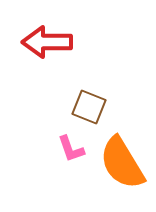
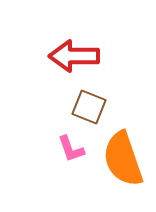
red arrow: moved 27 px right, 14 px down
orange semicircle: moved 1 px right, 4 px up; rotated 12 degrees clockwise
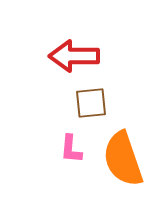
brown square: moved 2 px right, 4 px up; rotated 28 degrees counterclockwise
pink L-shape: rotated 24 degrees clockwise
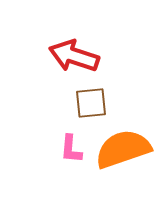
red arrow: rotated 18 degrees clockwise
orange semicircle: moved 10 px up; rotated 90 degrees clockwise
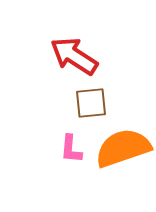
red arrow: rotated 15 degrees clockwise
orange semicircle: moved 1 px up
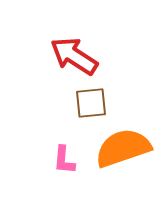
pink L-shape: moved 7 px left, 11 px down
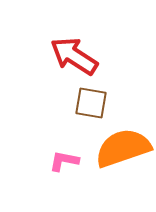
brown square: rotated 16 degrees clockwise
pink L-shape: moved 1 px down; rotated 96 degrees clockwise
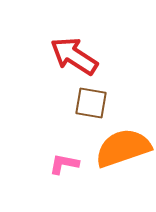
pink L-shape: moved 3 px down
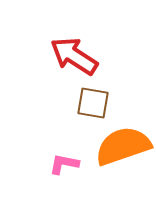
brown square: moved 2 px right
orange semicircle: moved 2 px up
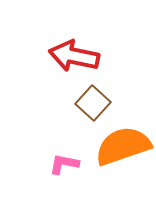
red arrow: rotated 21 degrees counterclockwise
brown square: rotated 32 degrees clockwise
